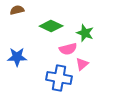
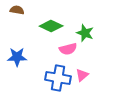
brown semicircle: rotated 24 degrees clockwise
pink triangle: moved 11 px down
blue cross: moved 1 px left
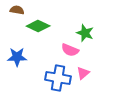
green diamond: moved 13 px left
pink semicircle: moved 2 px right, 1 px down; rotated 36 degrees clockwise
pink triangle: moved 1 px right, 2 px up
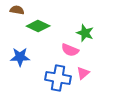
blue star: moved 3 px right
